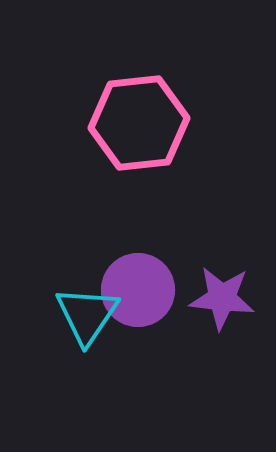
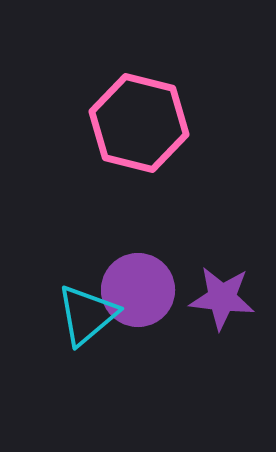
pink hexagon: rotated 20 degrees clockwise
cyan triangle: rotated 16 degrees clockwise
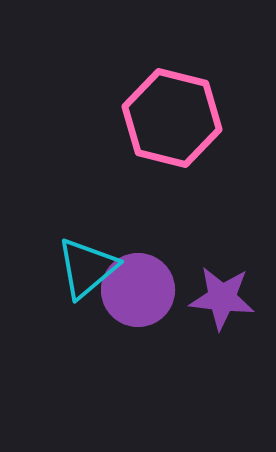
pink hexagon: moved 33 px right, 5 px up
cyan triangle: moved 47 px up
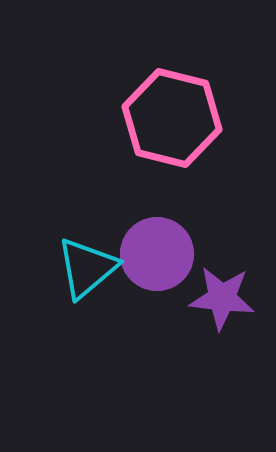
purple circle: moved 19 px right, 36 px up
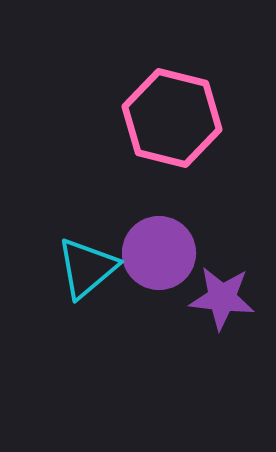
purple circle: moved 2 px right, 1 px up
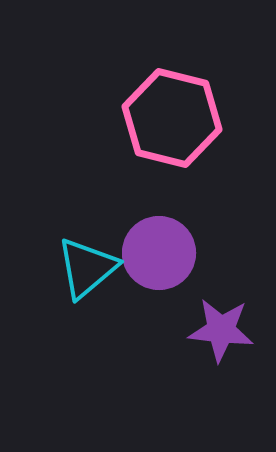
purple star: moved 1 px left, 32 px down
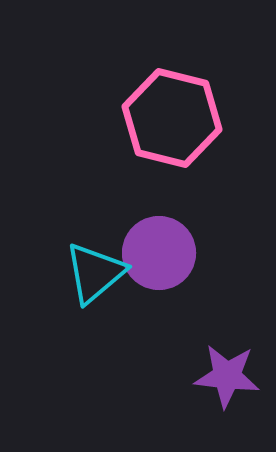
cyan triangle: moved 8 px right, 5 px down
purple star: moved 6 px right, 46 px down
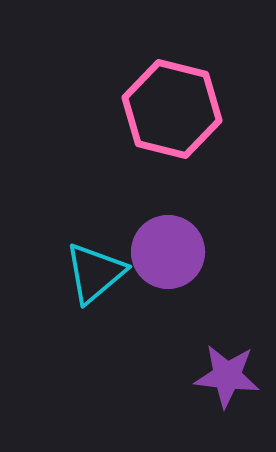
pink hexagon: moved 9 px up
purple circle: moved 9 px right, 1 px up
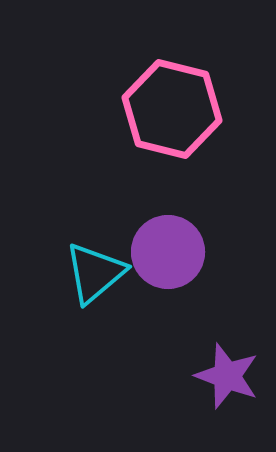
purple star: rotated 14 degrees clockwise
